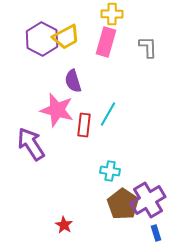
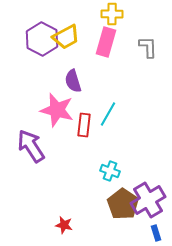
purple arrow: moved 2 px down
cyan cross: rotated 12 degrees clockwise
red star: rotated 18 degrees counterclockwise
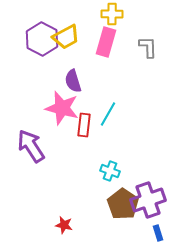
pink star: moved 5 px right, 2 px up
purple cross: rotated 12 degrees clockwise
blue rectangle: moved 2 px right
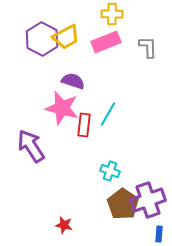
pink rectangle: rotated 52 degrees clockwise
purple semicircle: rotated 125 degrees clockwise
blue rectangle: moved 1 px right, 1 px down; rotated 21 degrees clockwise
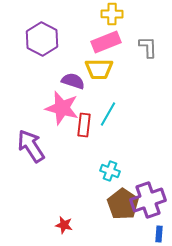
yellow trapezoid: moved 33 px right, 32 px down; rotated 28 degrees clockwise
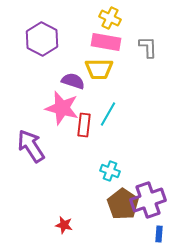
yellow cross: moved 2 px left, 4 px down; rotated 25 degrees clockwise
pink rectangle: rotated 32 degrees clockwise
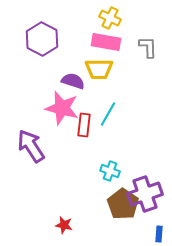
purple cross: moved 3 px left, 6 px up
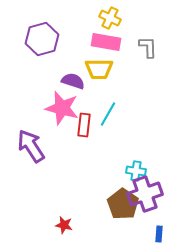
purple hexagon: rotated 16 degrees clockwise
cyan cross: moved 26 px right; rotated 12 degrees counterclockwise
